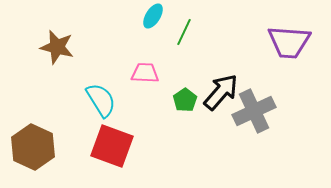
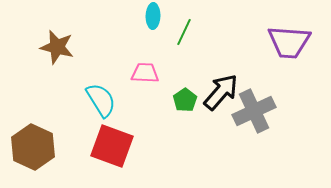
cyan ellipse: rotated 30 degrees counterclockwise
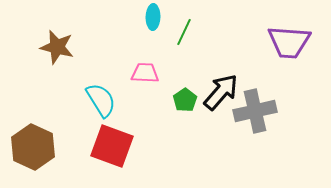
cyan ellipse: moved 1 px down
gray cross: moved 1 px right; rotated 12 degrees clockwise
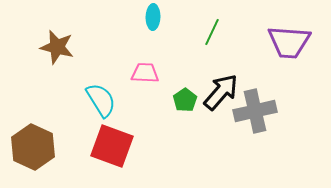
green line: moved 28 px right
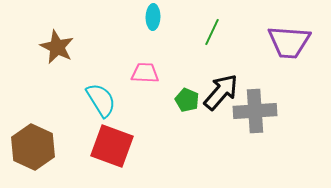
brown star: rotated 12 degrees clockwise
green pentagon: moved 2 px right; rotated 15 degrees counterclockwise
gray cross: rotated 9 degrees clockwise
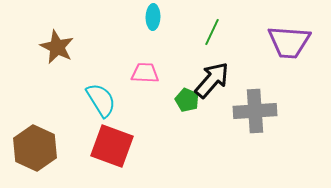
black arrow: moved 9 px left, 12 px up
brown hexagon: moved 2 px right, 1 px down
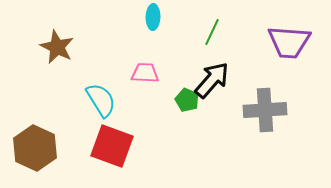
gray cross: moved 10 px right, 1 px up
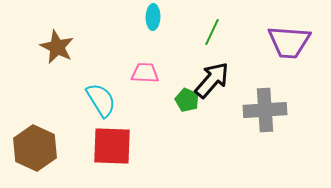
red square: rotated 18 degrees counterclockwise
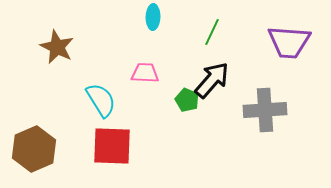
brown hexagon: moved 1 px left, 1 px down; rotated 12 degrees clockwise
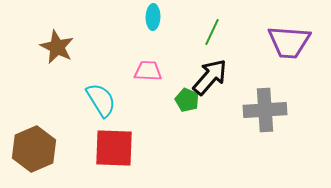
pink trapezoid: moved 3 px right, 2 px up
black arrow: moved 2 px left, 3 px up
red square: moved 2 px right, 2 px down
